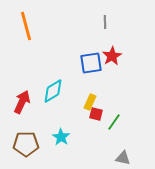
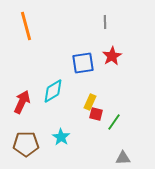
blue square: moved 8 px left
gray triangle: rotated 14 degrees counterclockwise
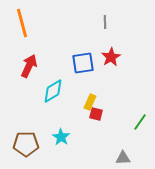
orange line: moved 4 px left, 3 px up
red star: moved 1 px left, 1 px down
red arrow: moved 7 px right, 36 px up
green line: moved 26 px right
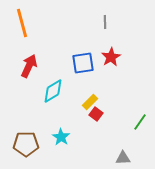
yellow rectangle: rotated 21 degrees clockwise
red square: rotated 24 degrees clockwise
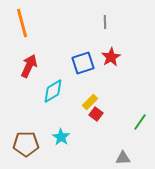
blue square: rotated 10 degrees counterclockwise
